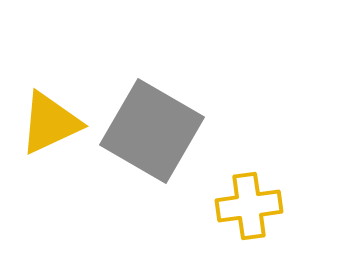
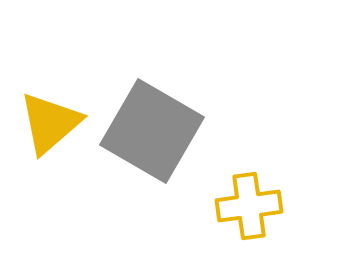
yellow triangle: rotated 16 degrees counterclockwise
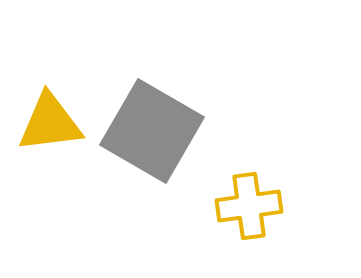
yellow triangle: rotated 34 degrees clockwise
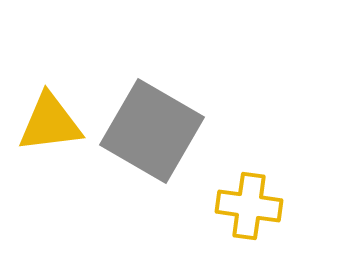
yellow cross: rotated 16 degrees clockwise
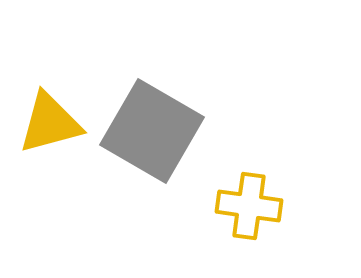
yellow triangle: rotated 8 degrees counterclockwise
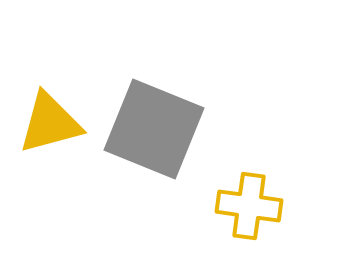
gray square: moved 2 px right, 2 px up; rotated 8 degrees counterclockwise
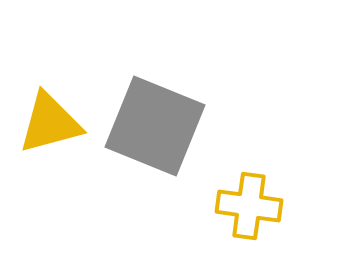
gray square: moved 1 px right, 3 px up
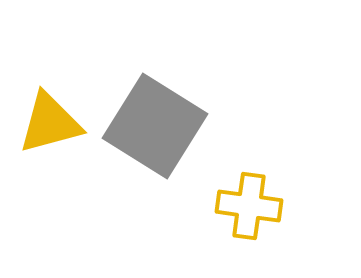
gray square: rotated 10 degrees clockwise
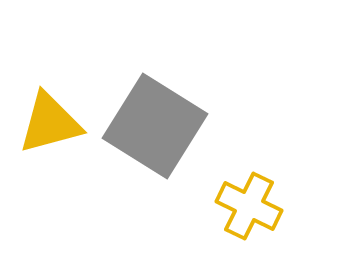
yellow cross: rotated 18 degrees clockwise
